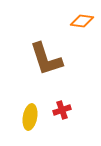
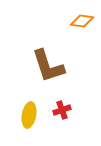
brown L-shape: moved 2 px right, 7 px down
yellow ellipse: moved 1 px left, 2 px up
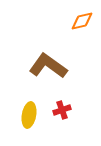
orange diamond: rotated 20 degrees counterclockwise
brown L-shape: rotated 144 degrees clockwise
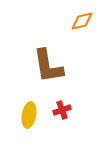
brown L-shape: rotated 135 degrees counterclockwise
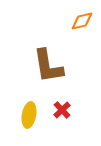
red cross: rotated 24 degrees counterclockwise
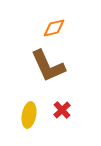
orange diamond: moved 28 px left, 7 px down
brown L-shape: rotated 15 degrees counterclockwise
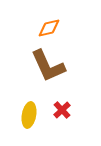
orange diamond: moved 5 px left
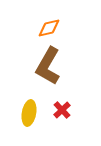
brown L-shape: rotated 54 degrees clockwise
yellow ellipse: moved 2 px up
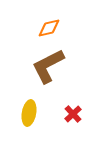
brown L-shape: rotated 33 degrees clockwise
red cross: moved 11 px right, 4 px down
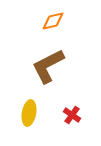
orange diamond: moved 4 px right, 7 px up
red cross: moved 1 px left, 1 px down; rotated 12 degrees counterclockwise
